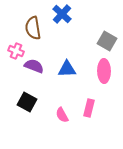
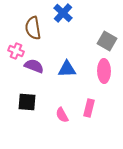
blue cross: moved 1 px right, 1 px up
black square: rotated 24 degrees counterclockwise
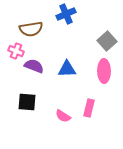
blue cross: moved 3 px right, 1 px down; rotated 24 degrees clockwise
brown semicircle: moved 2 px left, 1 px down; rotated 90 degrees counterclockwise
gray square: rotated 18 degrees clockwise
pink semicircle: moved 1 px right, 1 px down; rotated 28 degrees counterclockwise
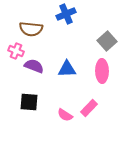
brown semicircle: rotated 15 degrees clockwise
pink ellipse: moved 2 px left
black square: moved 2 px right
pink rectangle: rotated 30 degrees clockwise
pink semicircle: moved 2 px right, 1 px up
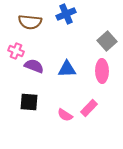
brown semicircle: moved 1 px left, 7 px up
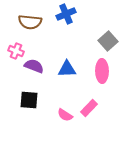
gray square: moved 1 px right
black square: moved 2 px up
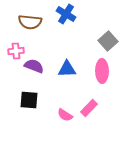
blue cross: rotated 36 degrees counterclockwise
pink cross: rotated 28 degrees counterclockwise
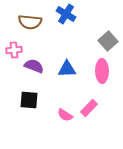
pink cross: moved 2 px left, 1 px up
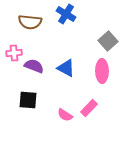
pink cross: moved 3 px down
blue triangle: moved 1 px left, 1 px up; rotated 30 degrees clockwise
black square: moved 1 px left
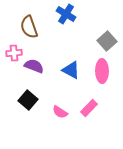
brown semicircle: moved 1 px left, 5 px down; rotated 65 degrees clockwise
gray square: moved 1 px left
blue triangle: moved 5 px right, 2 px down
black square: rotated 36 degrees clockwise
pink semicircle: moved 5 px left, 3 px up
